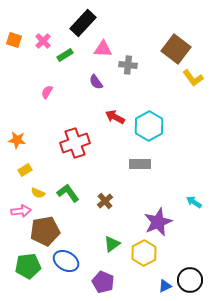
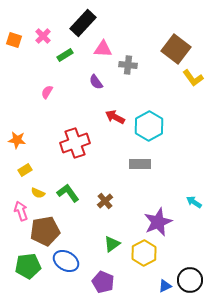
pink cross: moved 5 px up
pink arrow: rotated 102 degrees counterclockwise
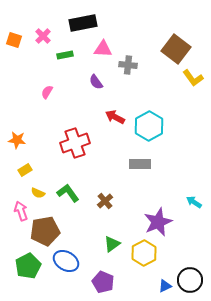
black rectangle: rotated 36 degrees clockwise
green rectangle: rotated 21 degrees clockwise
green pentagon: rotated 20 degrees counterclockwise
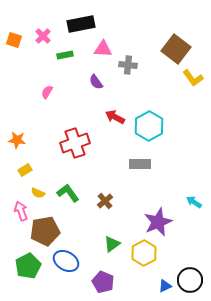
black rectangle: moved 2 px left, 1 px down
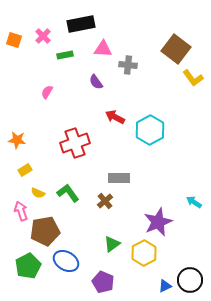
cyan hexagon: moved 1 px right, 4 px down
gray rectangle: moved 21 px left, 14 px down
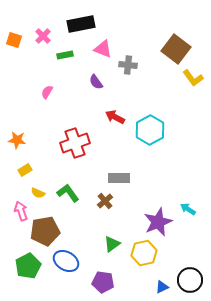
pink triangle: rotated 18 degrees clockwise
cyan arrow: moved 6 px left, 7 px down
yellow hexagon: rotated 15 degrees clockwise
purple pentagon: rotated 15 degrees counterclockwise
blue triangle: moved 3 px left, 1 px down
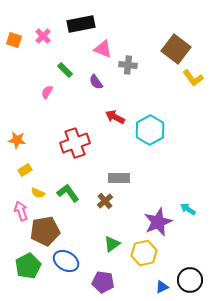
green rectangle: moved 15 px down; rotated 56 degrees clockwise
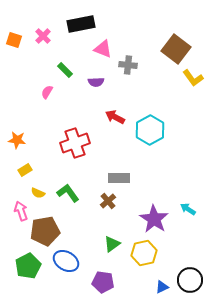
purple semicircle: rotated 56 degrees counterclockwise
brown cross: moved 3 px right
purple star: moved 4 px left, 3 px up; rotated 16 degrees counterclockwise
